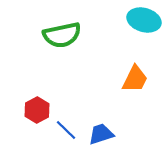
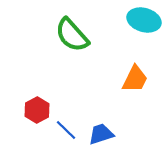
green semicircle: moved 10 px right; rotated 60 degrees clockwise
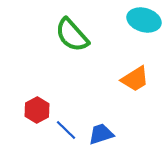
orange trapezoid: rotated 32 degrees clockwise
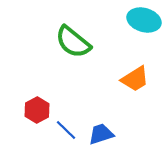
green semicircle: moved 1 px right, 7 px down; rotated 9 degrees counterclockwise
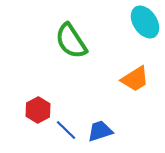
cyan ellipse: moved 1 px right, 2 px down; rotated 40 degrees clockwise
green semicircle: moved 2 px left, 1 px up; rotated 18 degrees clockwise
red hexagon: moved 1 px right
blue trapezoid: moved 1 px left, 3 px up
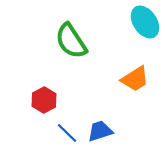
red hexagon: moved 6 px right, 10 px up
blue line: moved 1 px right, 3 px down
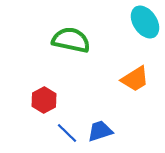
green semicircle: moved 1 px up; rotated 135 degrees clockwise
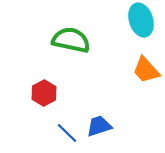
cyan ellipse: moved 4 px left, 2 px up; rotated 16 degrees clockwise
orange trapezoid: moved 11 px right, 9 px up; rotated 80 degrees clockwise
red hexagon: moved 7 px up
blue trapezoid: moved 1 px left, 5 px up
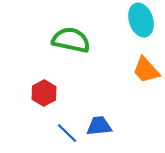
blue trapezoid: rotated 12 degrees clockwise
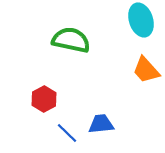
red hexagon: moved 6 px down
blue trapezoid: moved 2 px right, 2 px up
